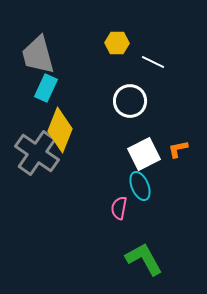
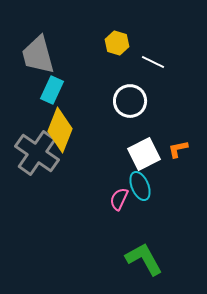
yellow hexagon: rotated 15 degrees clockwise
cyan rectangle: moved 6 px right, 2 px down
pink semicircle: moved 9 px up; rotated 15 degrees clockwise
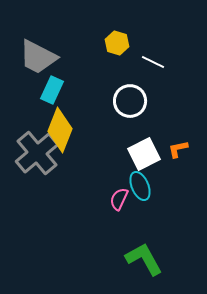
gray trapezoid: moved 2 px down; rotated 48 degrees counterclockwise
gray cross: rotated 15 degrees clockwise
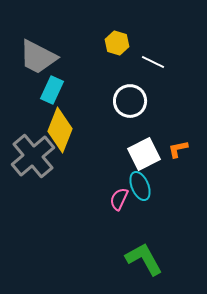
gray cross: moved 4 px left, 3 px down
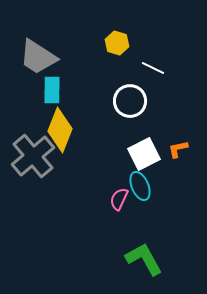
gray trapezoid: rotated 6 degrees clockwise
white line: moved 6 px down
cyan rectangle: rotated 24 degrees counterclockwise
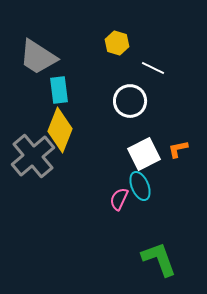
cyan rectangle: moved 7 px right; rotated 8 degrees counterclockwise
green L-shape: moved 15 px right; rotated 9 degrees clockwise
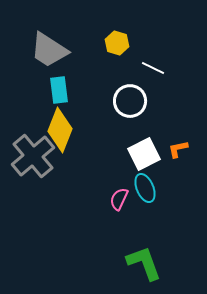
gray trapezoid: moved 11 px right, 7 px up
cyan ellipse: moved 5 px right, 2 px down
green L-shape: moved 15 px left, 4 px down
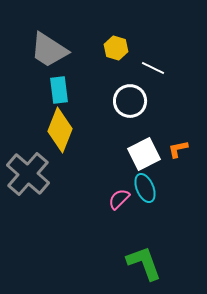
yellow hexagon: moved 1 px left, 5 px down
gray cross: moved 5 px left, 18 px down; rotated 9 degrees counterclockwise
pink semicircle: rotated 20 degrees clockwise
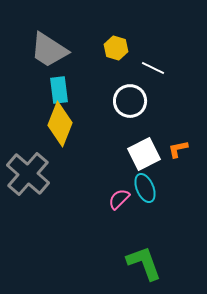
yellow diamond: moved 6 px up
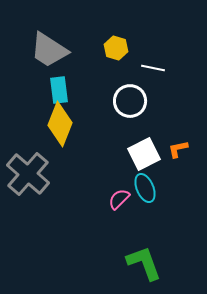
white line: rotated 15 degrees counterclockwise
